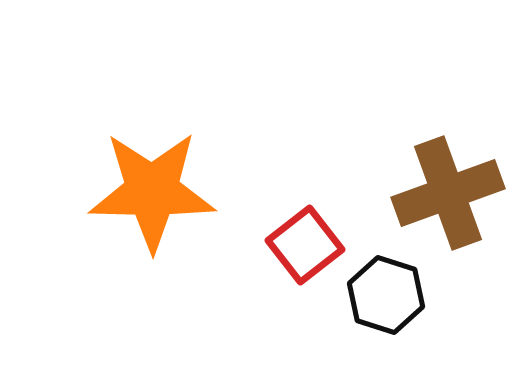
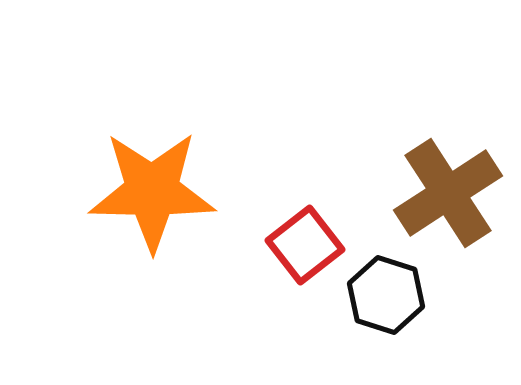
brown cross: rotated 13 degrees counterclockwise
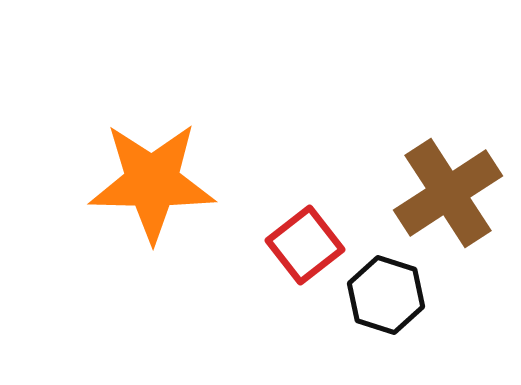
orange star: moved 9 px up
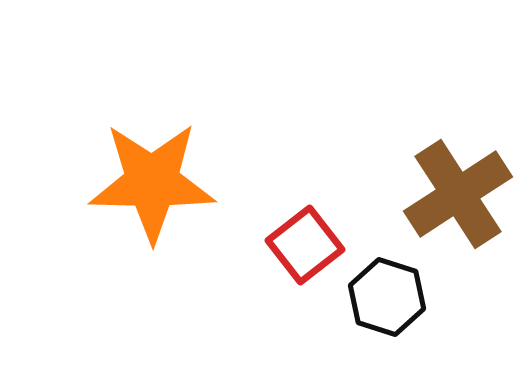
brown cross: moved 10 px right, 1 px down
black hexagon: moved 1 px right, 2 px down
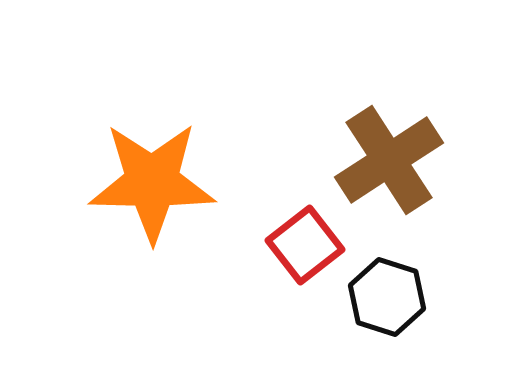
brown cross: moved 69 px left, 34 px up
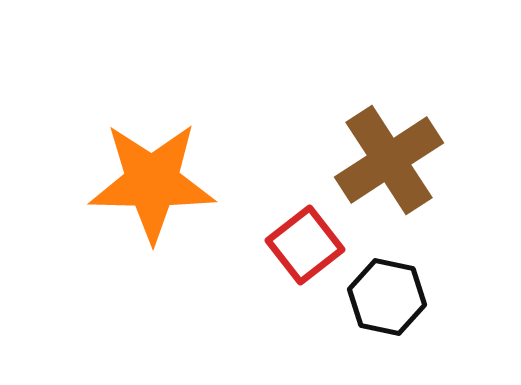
black hexagon: rotated 6 degrees counterclockwise
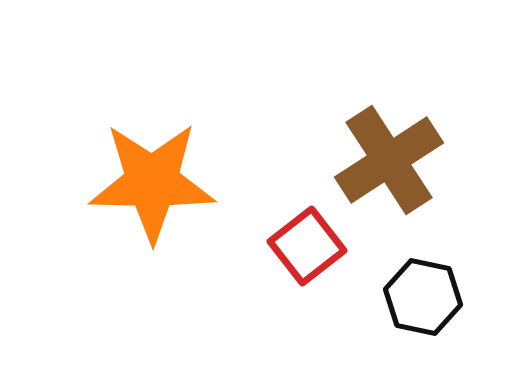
red square: moved 2 px right, 1 px down
black hexagon: moved 36 px right
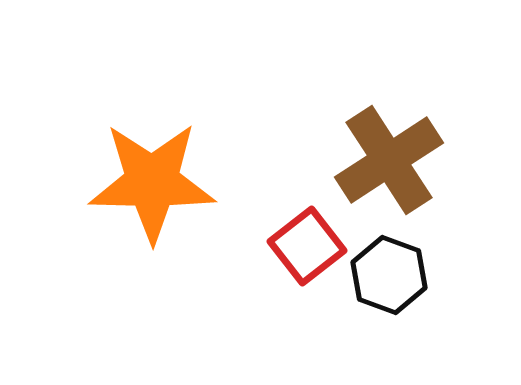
black hexagon: moved 34 px left, 22 px up; rotated 8 degrees clockwise
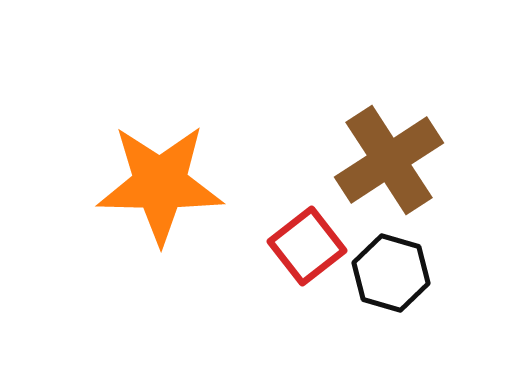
orange star: moved 8 px right, 2 px down
black hexagon: moved 2 px right, 2 px up; rotated 4 degrees counterclockwise
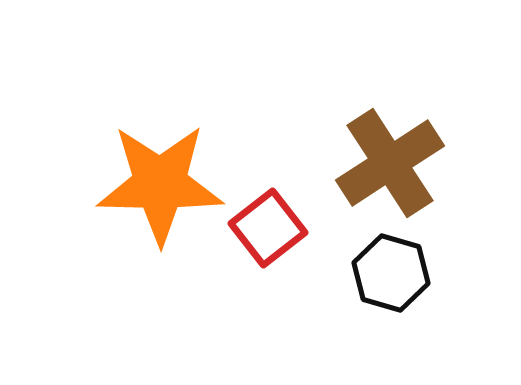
brown cross: moved 1 px right, 3 px down
red square: moved 39 px left, 18 px up
